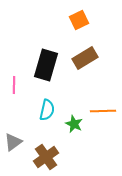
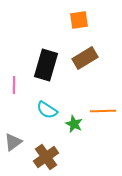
orange square: rotated 18 degrees clockwise
cyan semicircle: rotated 110 degrees clockwise
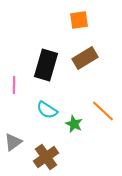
orange line: rotated 45 degrees clockwise
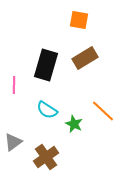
orange square: rotated 18 degrees clockwise
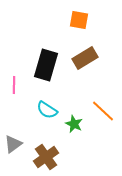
gray triangle: moved 2 px down
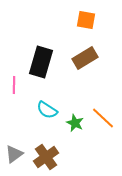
orange square: moved 7 px right
black rectangle: moved 5 px left, 3 px up
orange line: moved 7 px down
green star: moved 1 px right, 1 px up
gray triangle: moved 1 px right, 10 px down
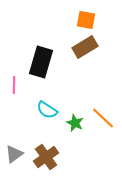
brown rectangle: moved 11 px up
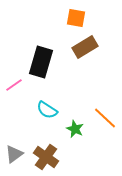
orange square: moved 10 px left, 2 px up
pink line: rotated 54 degrees clockwise
orange line: moved 2 px right
green star: moved 6 px down
brown cross: rotated 20 degrees counterclockwise
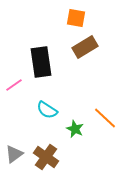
black rectangle: rotated 24 degrees counterclockwise
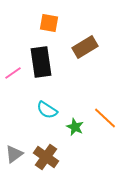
orange square: moved 27 px left, 5 px down
pink line: moved 1 px left, 12 px up
green star: moved 2 px up
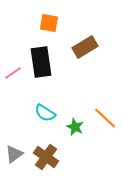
cyan semicircle: moved 2 px left, 3 px down
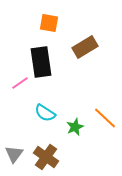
pink line: moved 7 px right, 10 px down
green star: rotated 24 degrees clockwise
gray triangle: rotated 18 degrees counterclockwise
